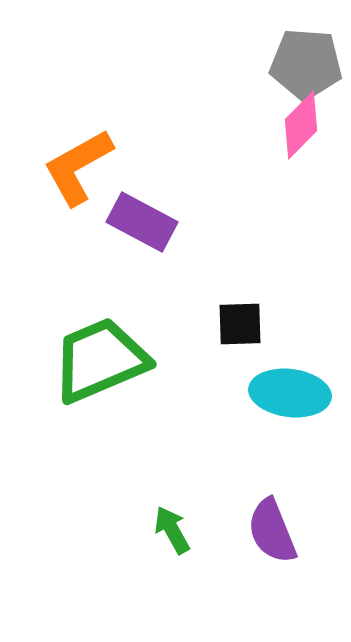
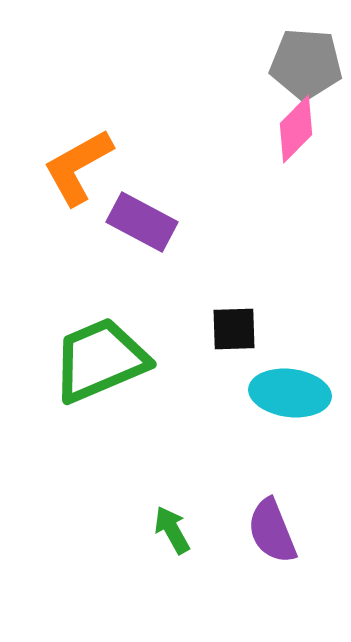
pink diamond: moved 5 px left, 4 px down
black square: moved 6 px left, 5 px down
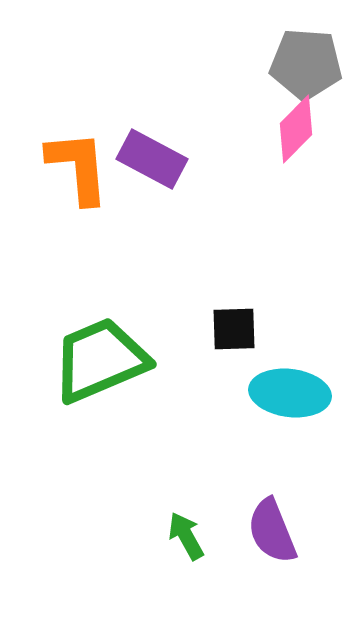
orange L-shape: rotated 114 degrees clockwise
purple rectangle: moved 10 px right, 63 px up
green arrow: moved 14 px right, 6 px down
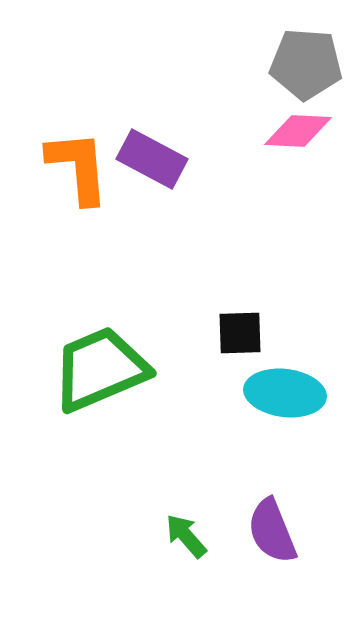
pink diamond: moved 2 px right, 2 px down; rotated 48 degrees clockwise
black square: moved 6 px right, 4 px down
green trapezoid: moved 9 px down
cyan ellipse: moved 5 px left
green arrow: rotated 12 degrees counterclockwise
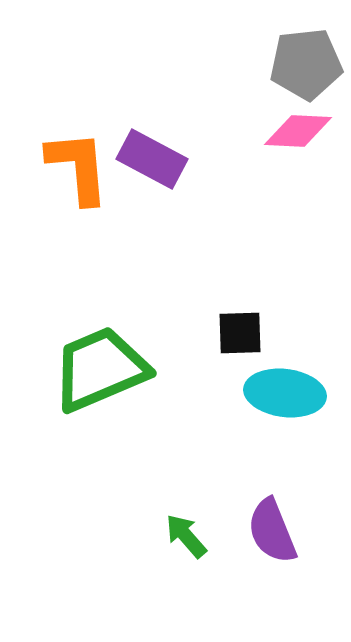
gray pentagon: rotated 10 degrees counterclockwise
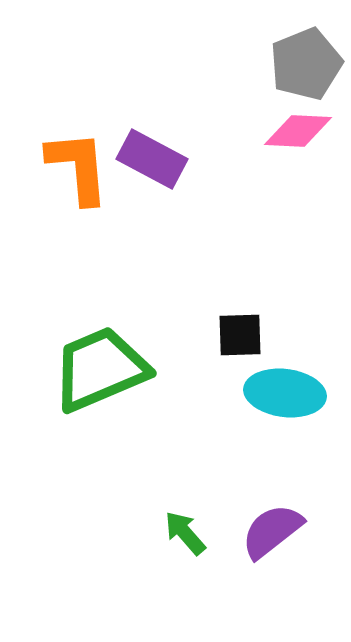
gray pentagon: rotated 16 degrees counterclockwise
black square: moved 2 px down
purple semicircle: rotated 74 degrees clockwise
green arrow: moved 1 px left, 3 px up
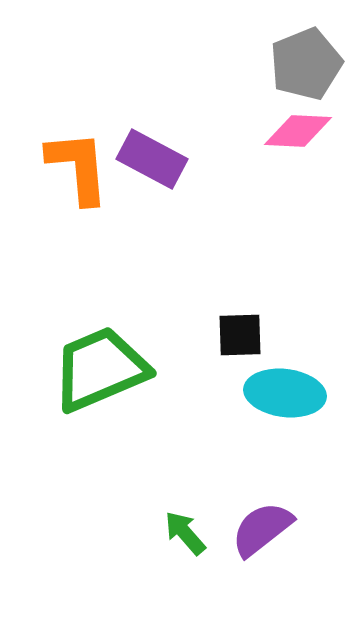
purple semicircle: moved 10 px left, 2 px up
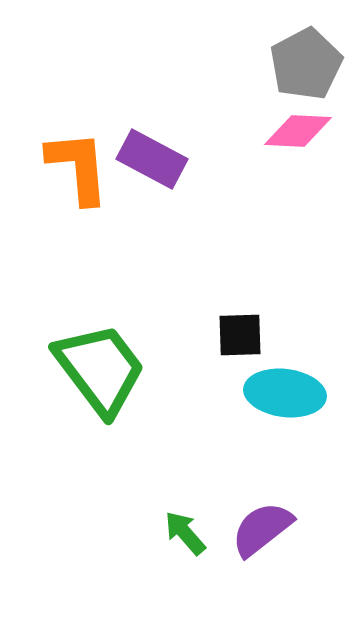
gray pentagon: rotated 6 degrees counterclockwise
green trapezoid: rotated 76 degrees clockwise
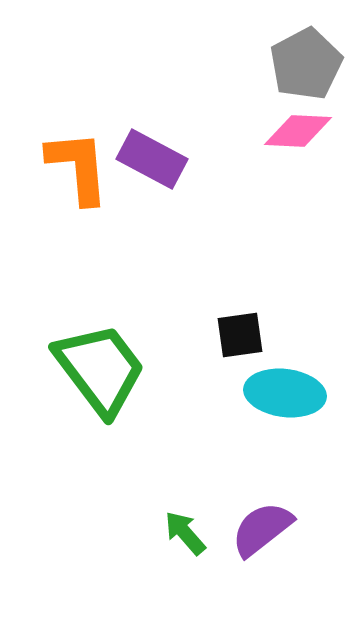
black square: rotated 6 degrees counterclockwise
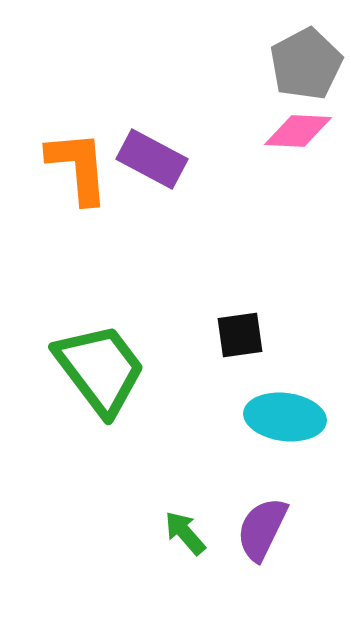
cyan ellipse: moved 24 px down
purple semicircle: rotated 26 degrees counterclockwise
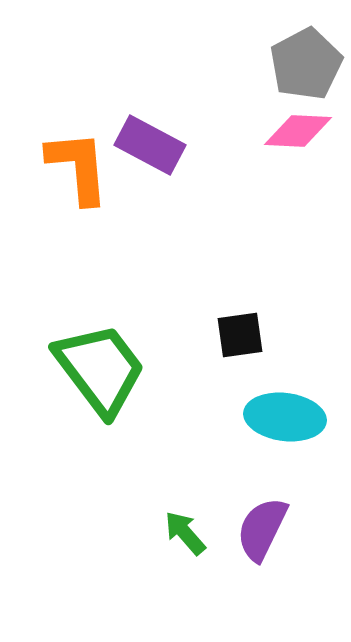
purple rectangle: moved 2 px left, 14 px up
